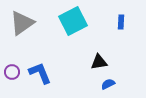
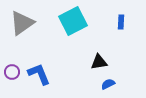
blue L-shape: moved 1 px left, 1 px down
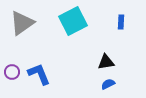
black triangle: moved 7 px right
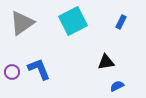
blue rectangle: rotated 24 degrees clockwise
blue L-shape: moved 5 px up
blue semicircle: moved 9 px right, 2 px down
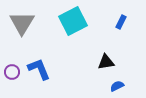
gray triangle: rotated 24 degrees counterclockwise
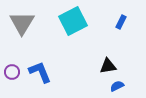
black triangle: moved 2 px right, 4 px down
blue L-shape: moved 1 px right, 3 px down
